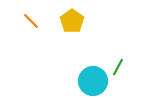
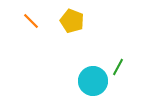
yellow pentagon: rotated 15 degrees counterclockwise
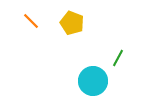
yellow pentagon: moved 2 px down
green line: moved 9 px up
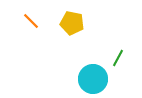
yellow pentagon: rotated 10 degrees counterclockwise
cyan circle: moved 2 px up
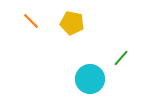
green line: moved 3 px right; rotated 12 degrees clockwise
cyan circle: moved 3 px left
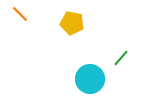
orange line: moved 11 px left, 7 px up
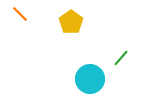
yellow pentagon: moved 1 px left, 1 px up; rotated 25 degrees clockwise
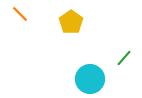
green line: moved 3 px right
